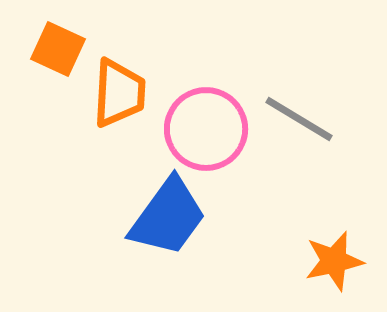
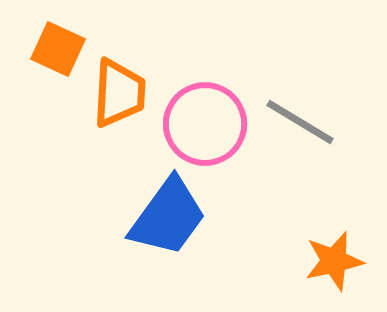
gray line: moved 1 px right, 3 px down
pink circle: moved 1 px left, 5 px up
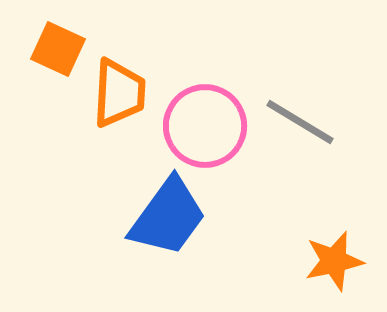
pink circle: moved 2 px down
